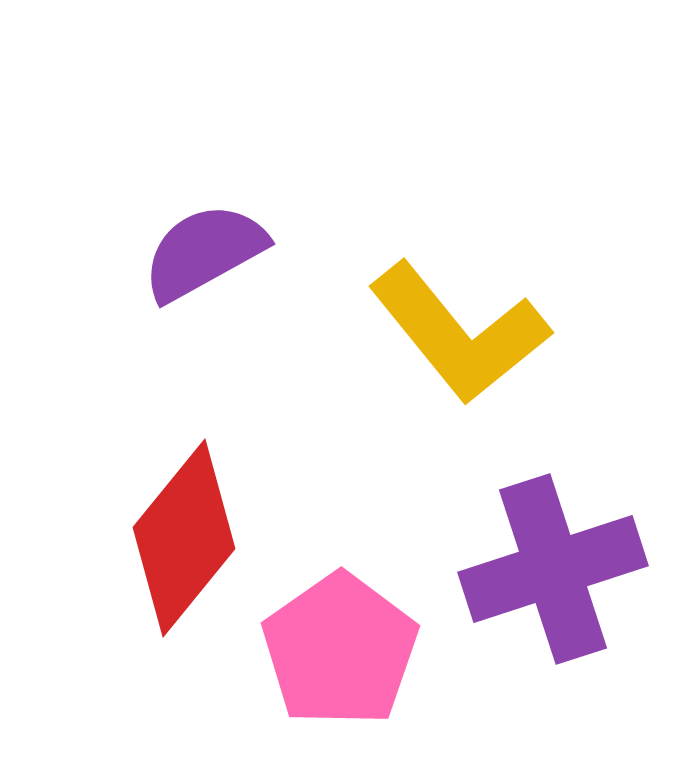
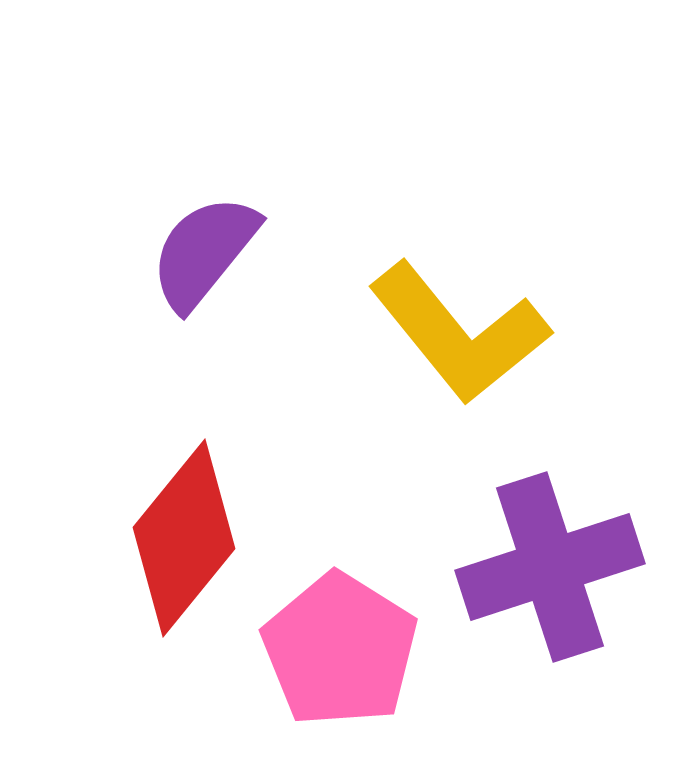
purple semicircle: rotated 22 degrees counterclockwise
purple cross: moved 3 px left, 2 px up
pink pentagon: rotated 5 degrees counterclockwise
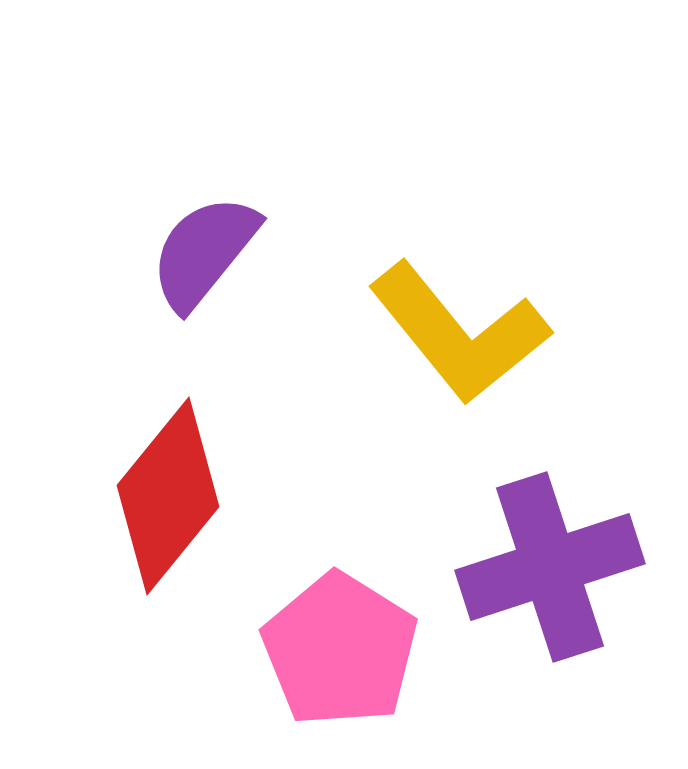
red diamond: moved 16 px left, 42 px up
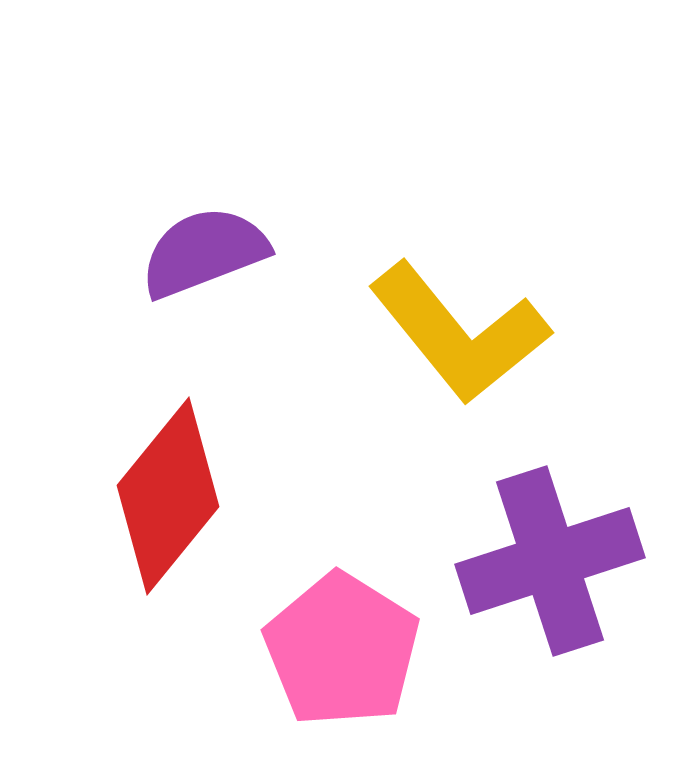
purple semicircle: rotated 30 degrees clockwise
purple cross: moved 6 px up
pink pentagon: moved 2 px right
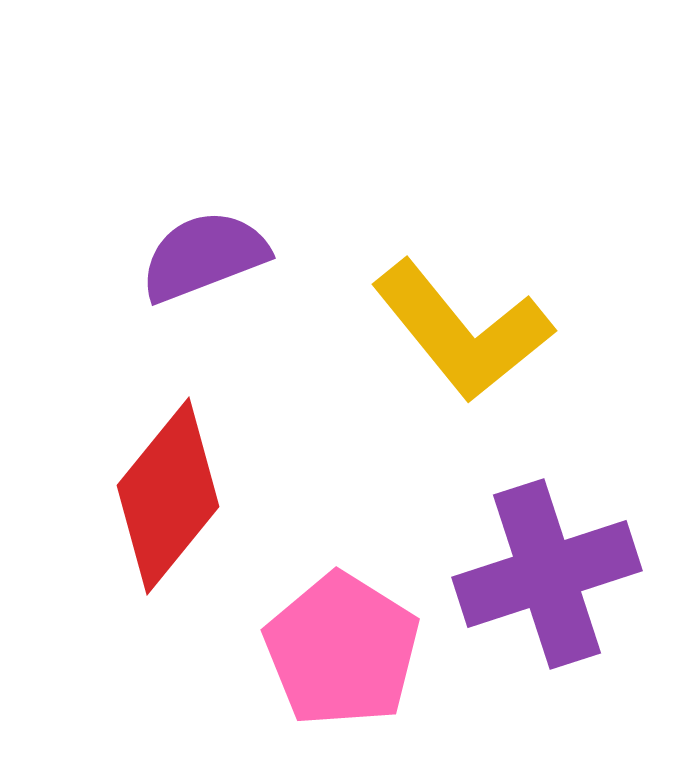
purple semicircle: moved 4 px down
yellow L-shape: moved 3 px right, 2 px up
purple cross: moved 3 px left, 13 px down
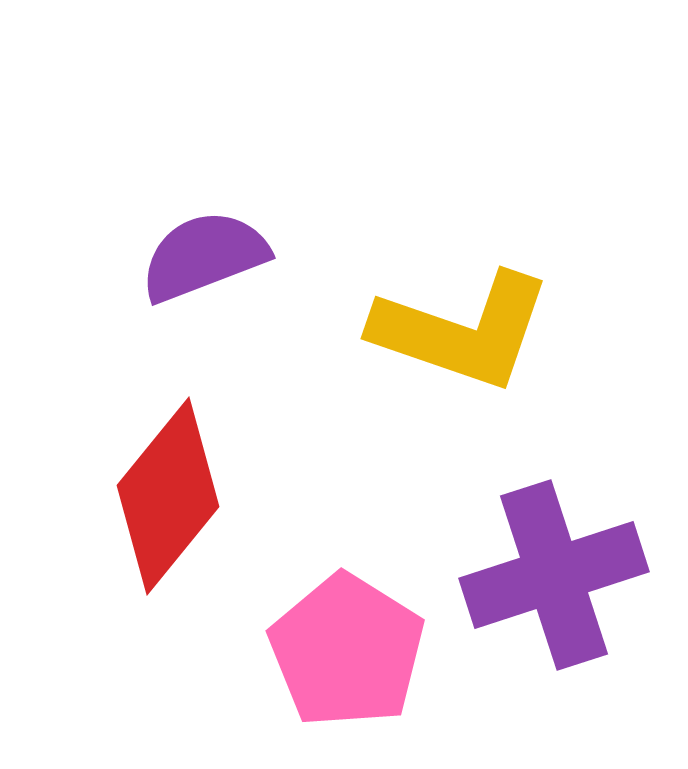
yellow L-shape: rotated 32 degrees counterclockwise
purple cross: moved 7 px right, 1 px down
pink pentagon: moved 5 px right, 1 px down
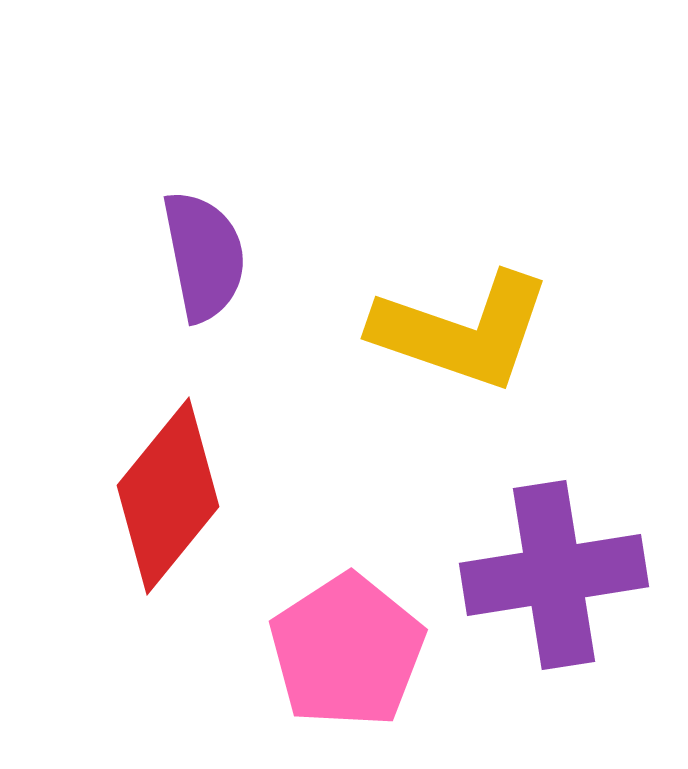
purple semicircle: rotated 100 degrees clockwise
purple cross: rotated 9 degrees clockwise
pink pentagon: rotated 7 degrees clockwise
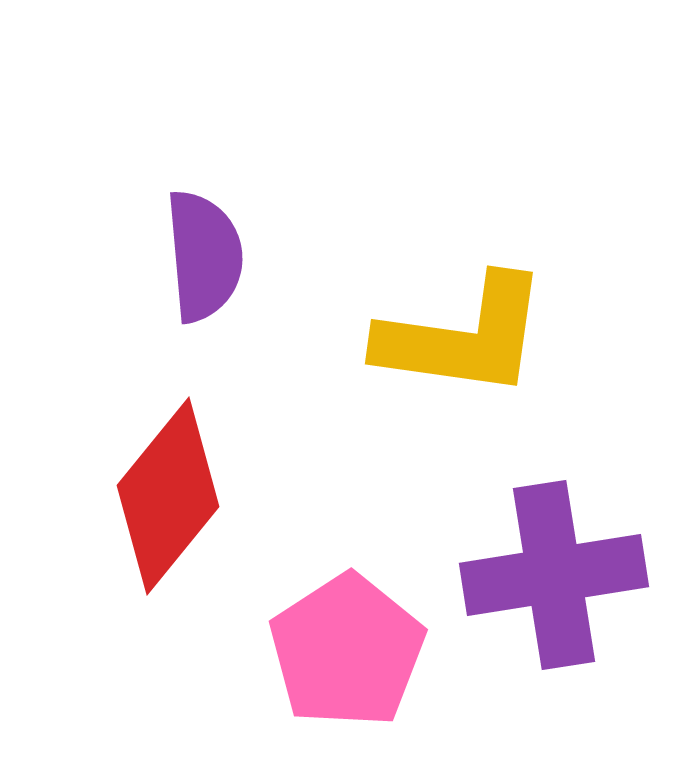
purple semicircle: rotated 6 degrees clockwise
yellow L-shape: moved 1 px right, 6 px down; rotated 11 degrees counterclockwise
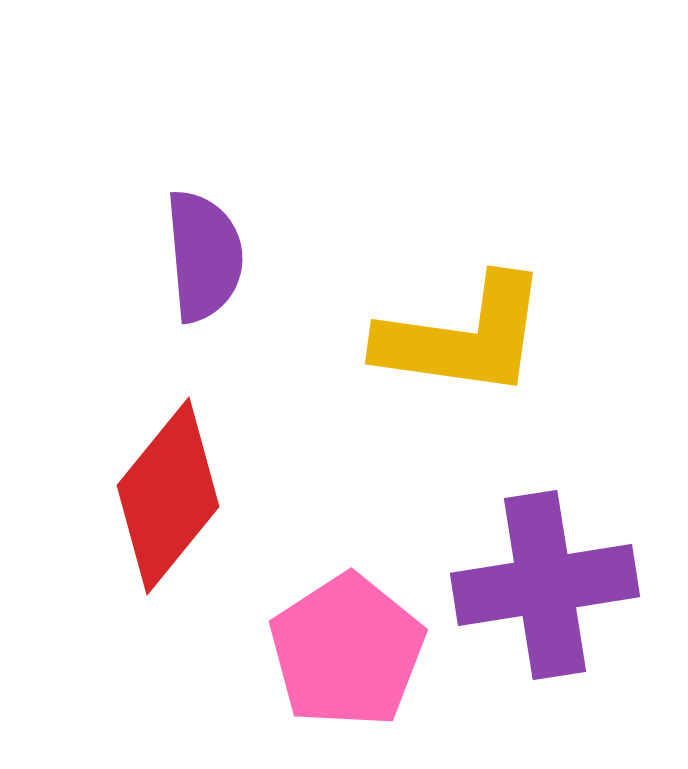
purple cross: moved 9 px left, 10 px down
